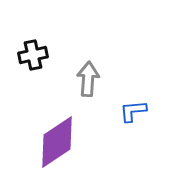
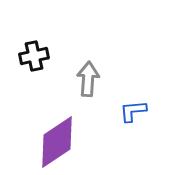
black cross: moved 1 px right, 1 px down
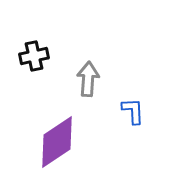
blue L-shape: rotated 92 degrees clockwise
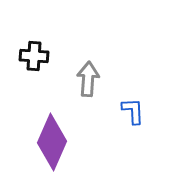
black cross: rotated 16 degrees clockwise
purple diamond: moved 5 px left; rotated 32 degrees counterclockwise
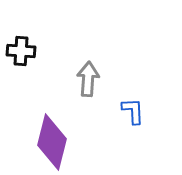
black cross: moved 13 px left, 5 px up
purple diamond: rotated 10 degrees counterclockwise
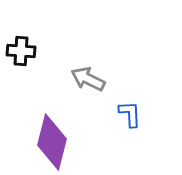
gray arrow: rotated 68 degrees counterclockwise
blue L-shape: moved 3 px left, 3 px down
